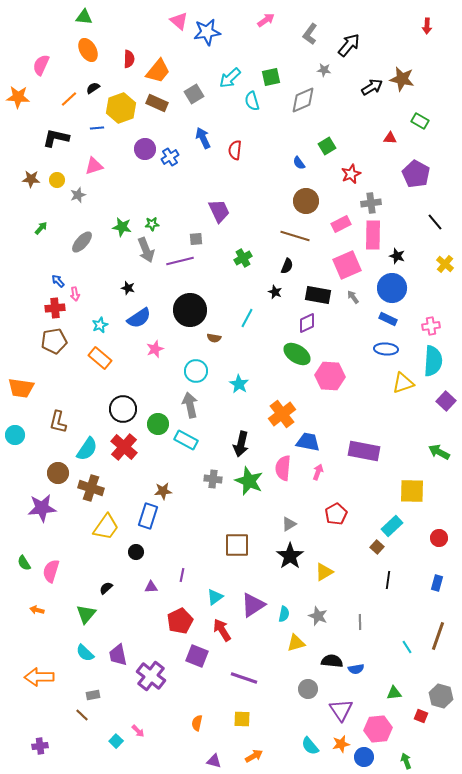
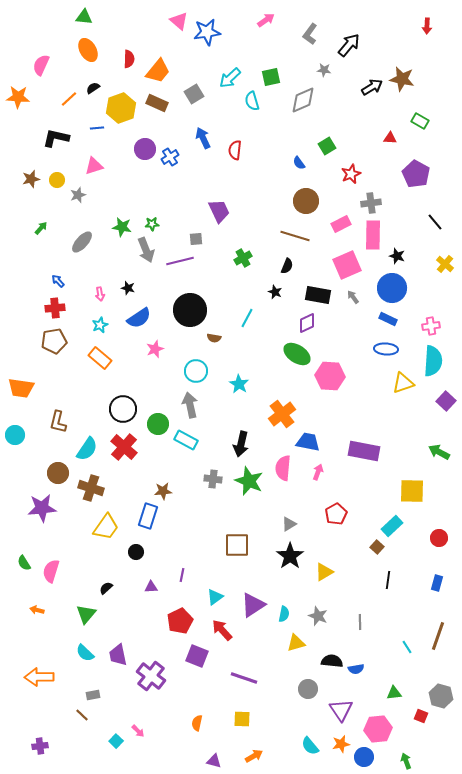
brown star at (31, 179): rotated 18 degrees counterclockwise
pink arrow at (75, 294): moved 25 px right
red arrow at (222, 630): rotated 10 degrees counterclockwise
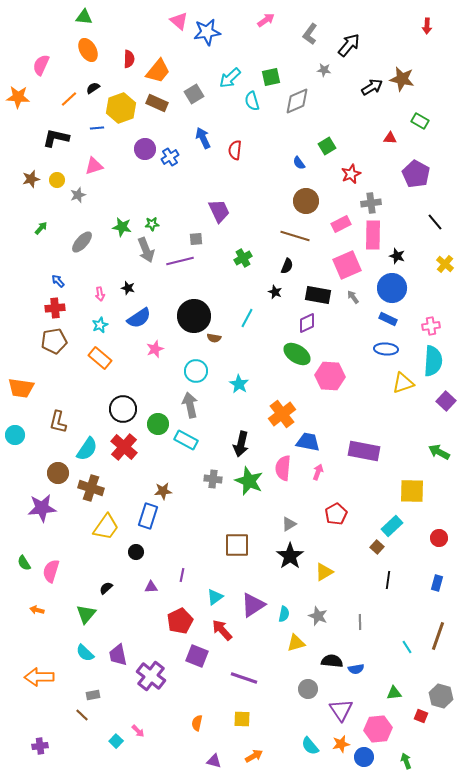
gray diamond at (303, 100): moved 6 px left, 1 px down
black circle at (190, 310): moved 4 px right, 6 px down
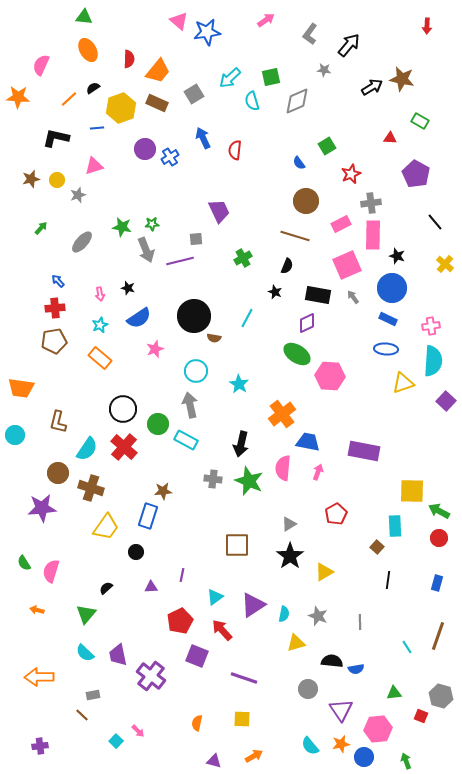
green arrow at (439, 452): moved 59 px down
cyan rectangle at (392, 526): moved 3 px right; rotated 50 degrees counterclockwise
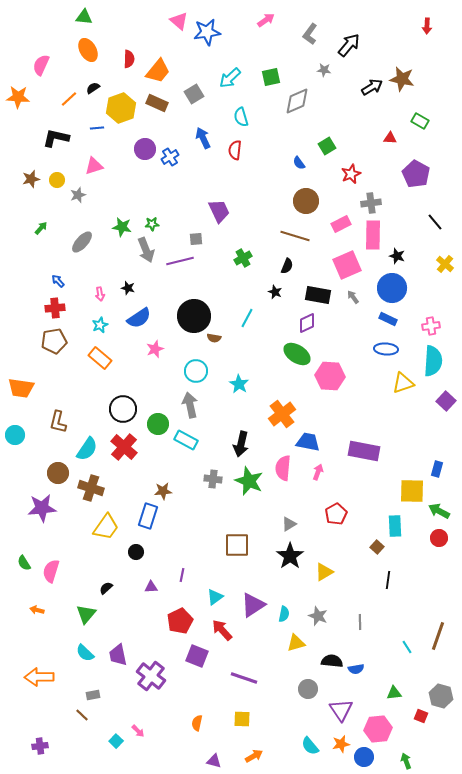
cyan semicircle at (252, 101): moved 11 px left, 16 px down
blue rectangle at (437, 583): moved 114 px up
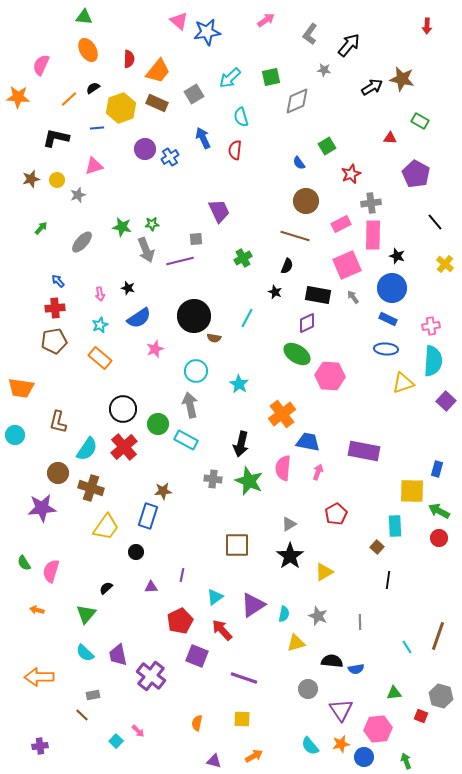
red cross at (124, 447): rotated 8 degrees clockwise
